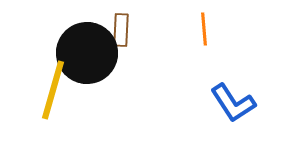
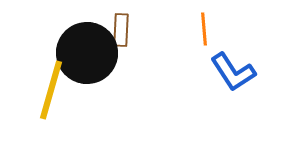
yellow line: moved 2 px left
blue L-shape: moved 31 px up
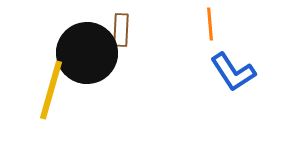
orange line: moved 6 px right, 5 px up
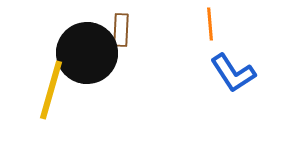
blue L-shape: moved 1 px down
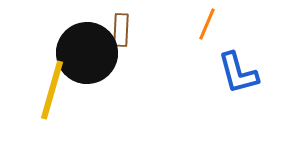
orange line: moved 3 px left; rotated 28 degrees clockwise
blue L-shape: moved 5 px right; rotated 18 degrees clockwise
yellow line: moved 1 px right
